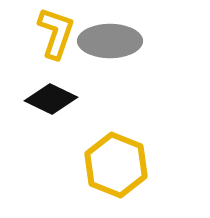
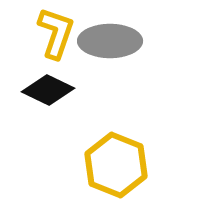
black diamond: moved 3 px left, 9 px up
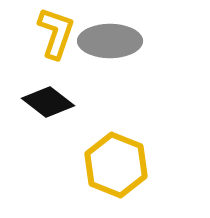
black diamond: moved 12 px down; rotated 12 degrees clockwise
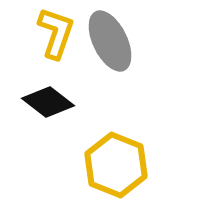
gray ellipse: rotated 64 degrees clockwise
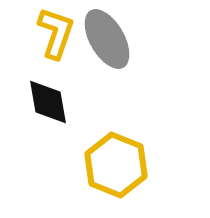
gray ellipse: moved 3 px left, 2 px up; rotated 4 degrees counterclockwise
black diamond: rotated 42 degrees clockwise
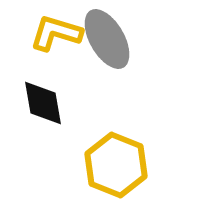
yellow L-shape: rotated 92 degrees counterclockwise
black diamond: moved 5 px left, 1 px down
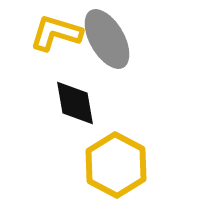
black diamond: moved 32 px right
yellow hexagon: rotated 6 degrees clockwise
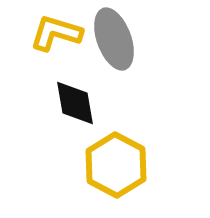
gray ellipse: moved 7 px right; rotated 10 degrees clockwise
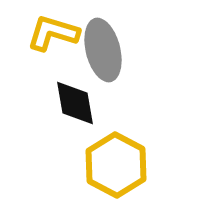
yellow L-shape: moved 3 px left
gray ellipse: moved 11 px left, 11 px down; rotated 6 degrees clockwise
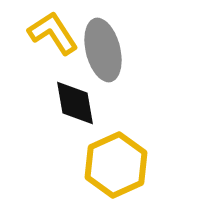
yellow L-shape: rotated 40 degrees clockwise
yellow hexagon: rotated 8 degrees clockwise
